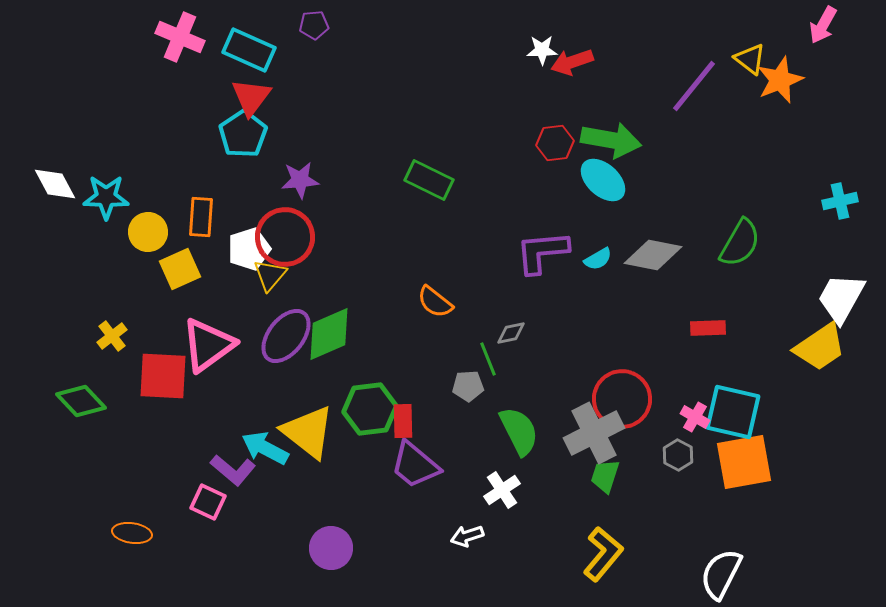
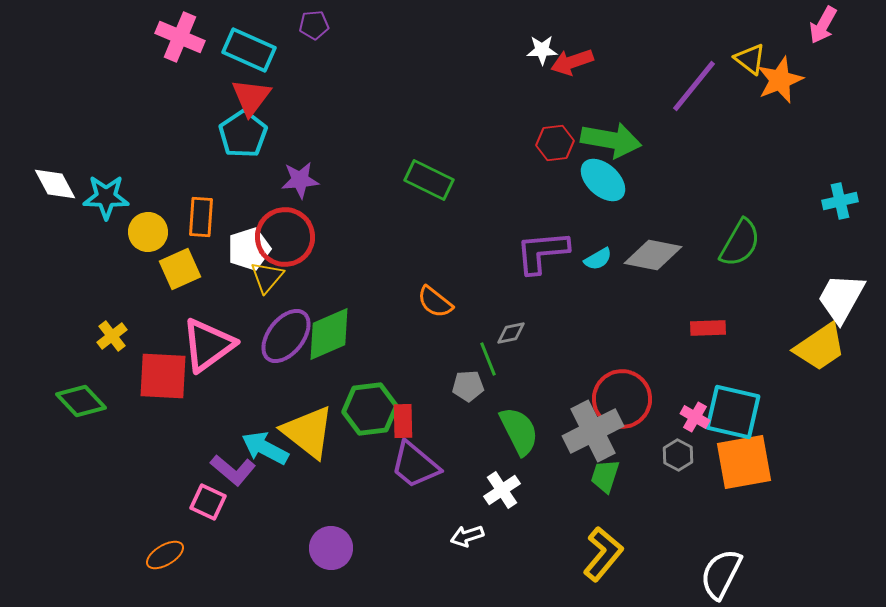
yellow triangle at (270, 275): moved 3 px left, 2 px down
gray cross at (594, 433): moved 1 px left, 2 px up
orange ellipse at (132, 533): moved 33 px right, 22 px down; rotated 39 degrees counterclockwise
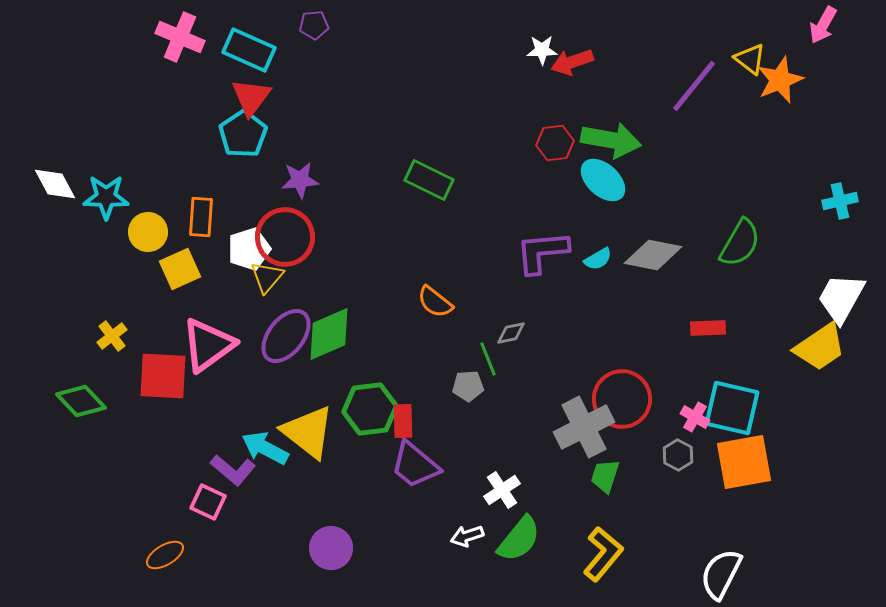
cyan square at (733, 412): moved 1 px left, 4 px up
green semicircle at (519, 431): moved 108 px down; rotated 66 degrees clockwise
gray cross at (593, 431): moved 9 px left, 4 px up
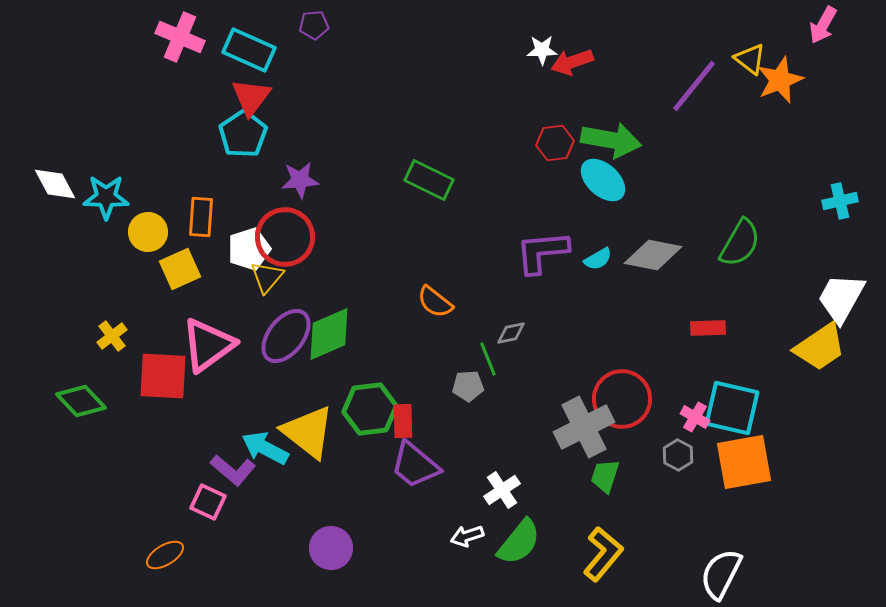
green semicircle at (519, 539): moved 3 px down
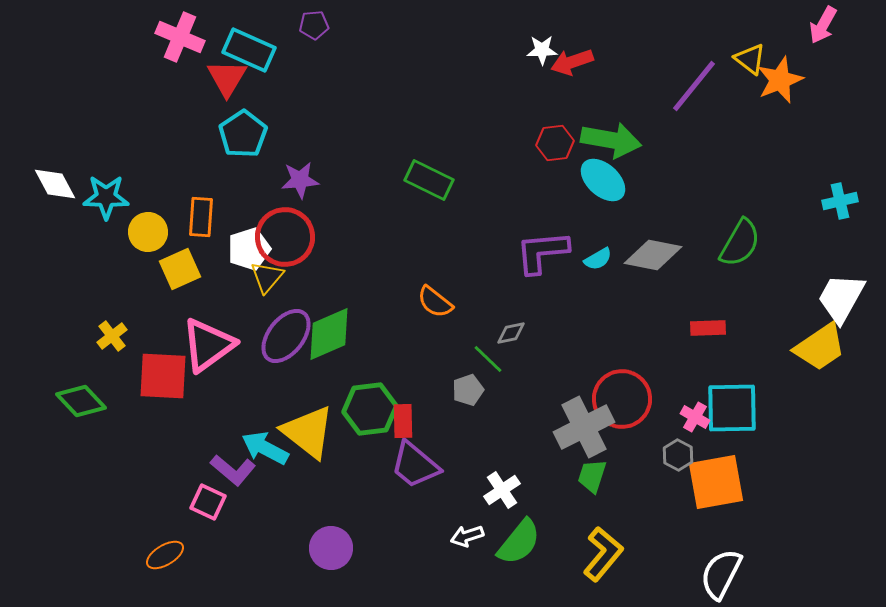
red triangle at (251, 97): moved 24 px left, 19 px up; rotated 6 degrees counterclockwise
green line at (488, 359): rotated 24 degrees counterclockwise
gray pentagon at (468, 386): moved 4 px down; rotated 16 degrees counterclockwise
cyan square at (732, 408): rotated 14 degrees counterclockwise
orange square at (744, 462): moved 28 px left, 20 px down
green trapezoid at (605, 476): moved 13 px left
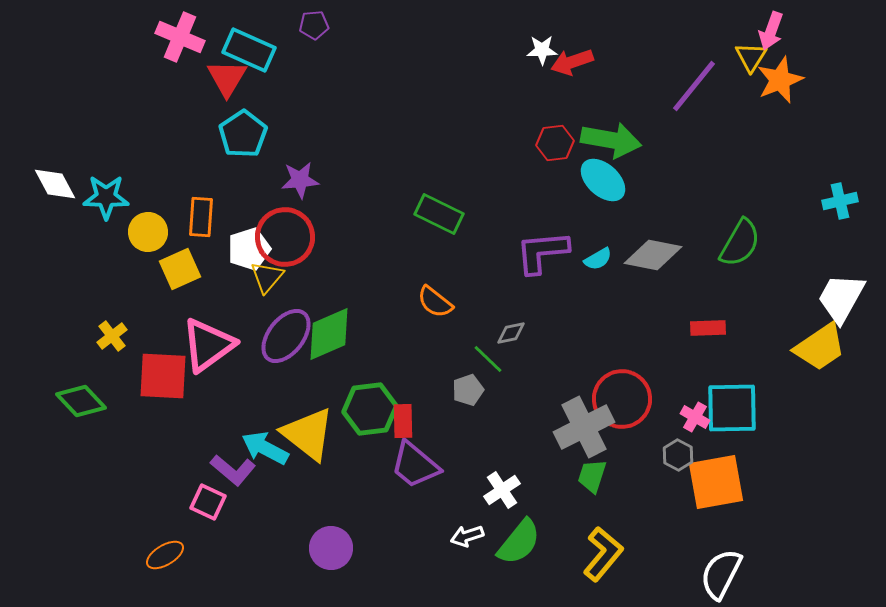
pink arrow at (823, 25): moved 52 px left, 6 px down; rotated 9 degrees counterclockwise
yellow triangle at (750, 59): moved 1 px right, 2 px up; rotated 24 degrees clockwise
green rectangle at (429, 180): moved 10 px right, 34 px down
yellow triangle at (308, 432): moved 2 px down
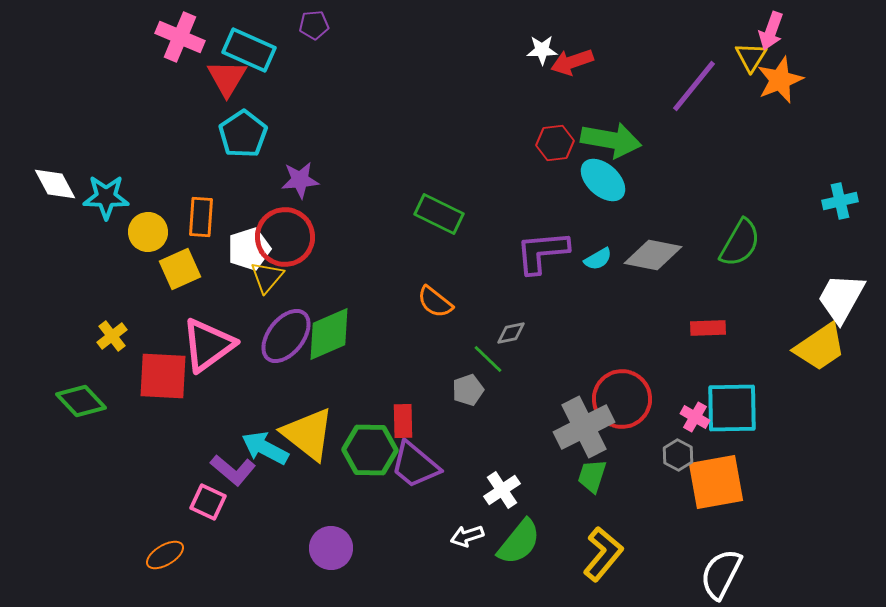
green hexagon at (370, 409): moved 41 px down; rotated 8 degrees clockwise
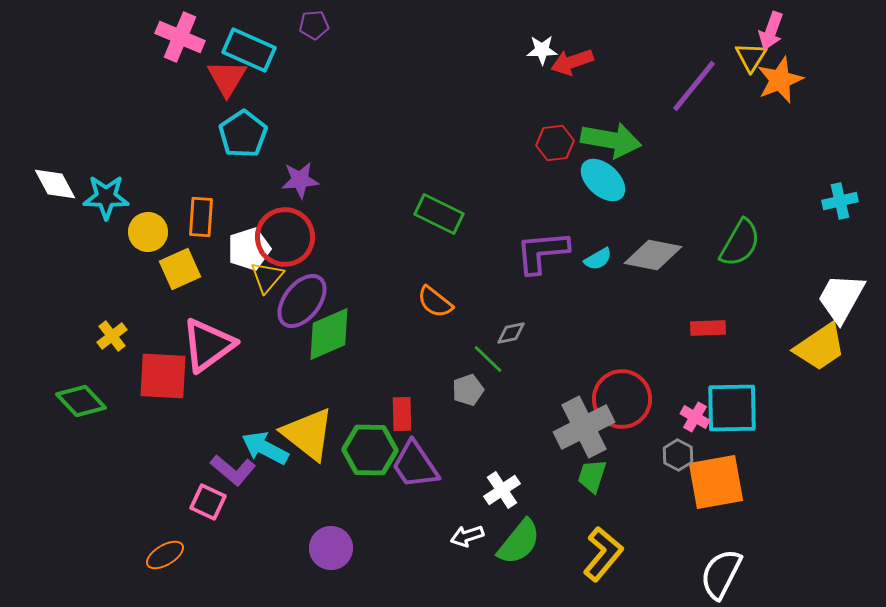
purple ellipse at (286, 336): moved 16 px right, 35 px up
red rectangle at (403, 421): moved 1 px left, 7 px up
purple trapezoid at (415, 465): rotated 16 degrees clockwise
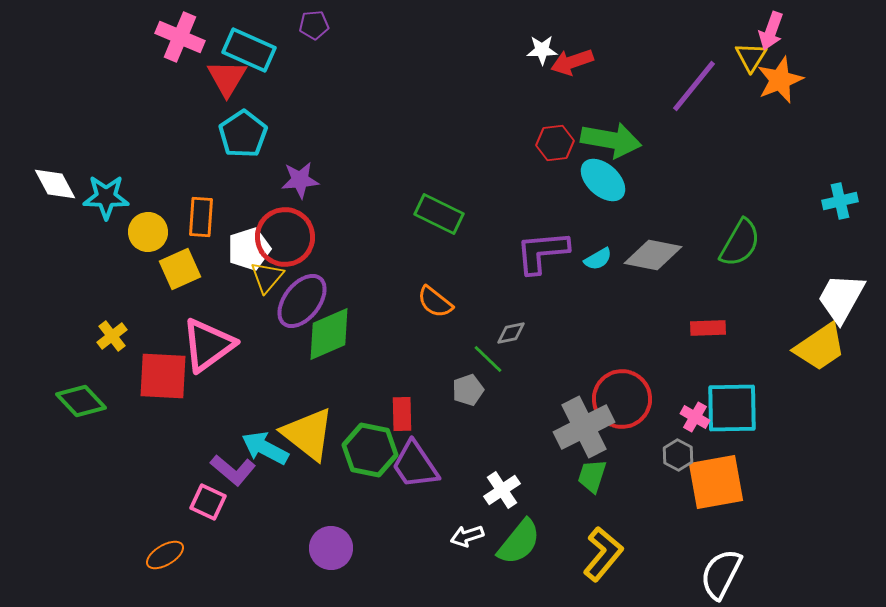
green hexagon at (370, 450): rotated 10 degrees clockwise
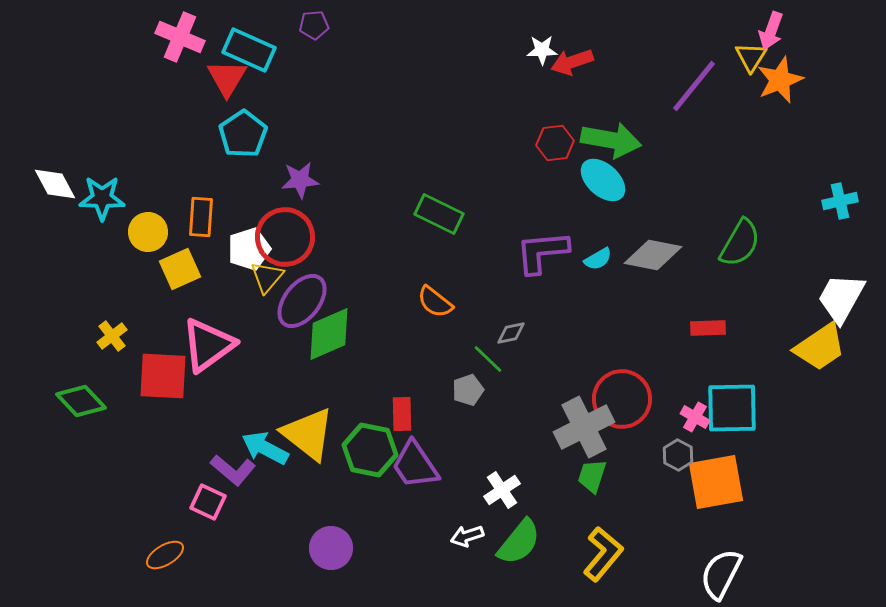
cyan star at (106, 197): moved 4 px left, 1 px down
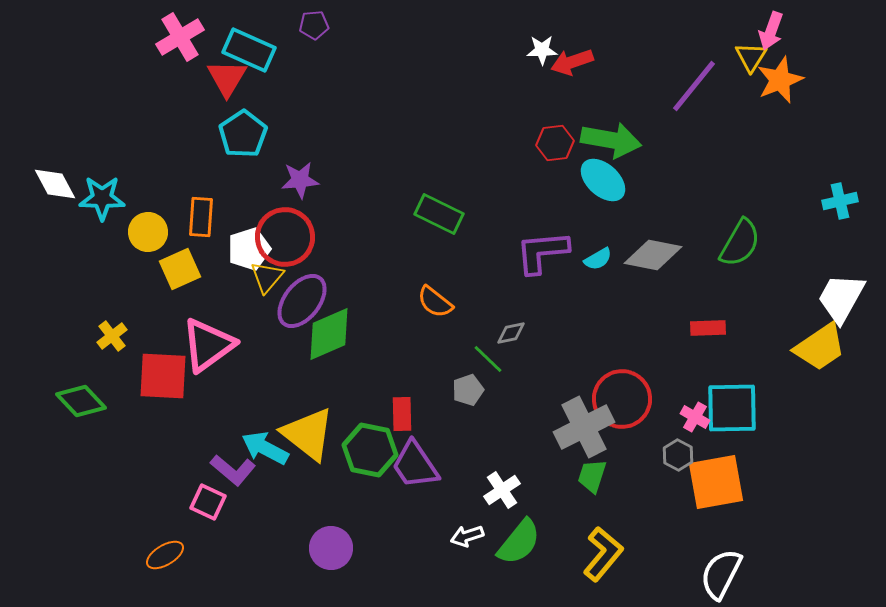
pink cross at (180, 37): rotated 36 degrees clockwise
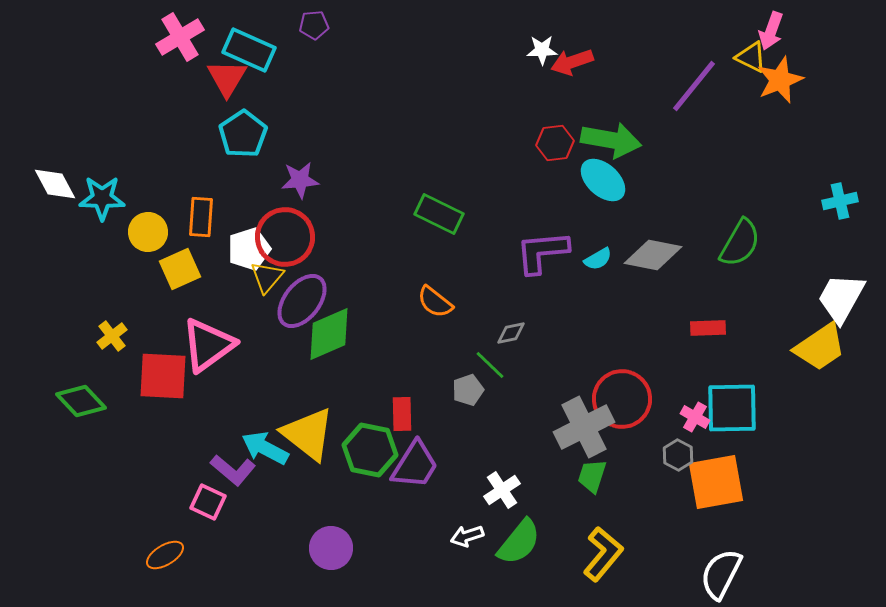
yellow triangle at (751, 57): rotated 36 degrees counterclockwise
green line at (488, 359): moved 2 px right, 6 px down
purple trapezoid at (415, 465): rotated 114 degrees counterclockwise
